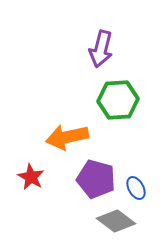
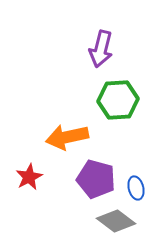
red star: moved 2 px left; rotated 16 degrees clockwise
blue ellipse: rotated 15 degrees clockwise
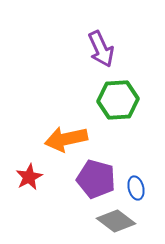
purple arrow: rotated 39 degrees counterclockwise
orange arrow: moved 1 px left, 2 px down
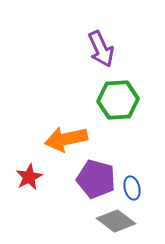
blue ellipse: moved 4 px left
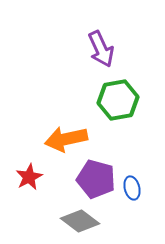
green hexagon: rotated 6 degrees counterclockwise
gray diamond: moved 36 px left
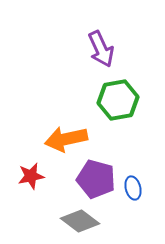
red star: moved 2 px right, 1 px up; rotated 16 degrees clockwise
blue ellipse: moved 1 px right
